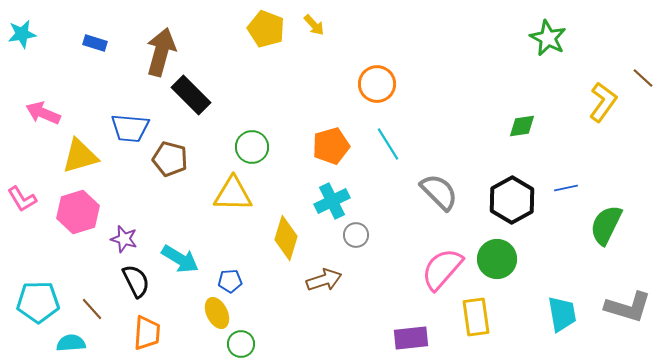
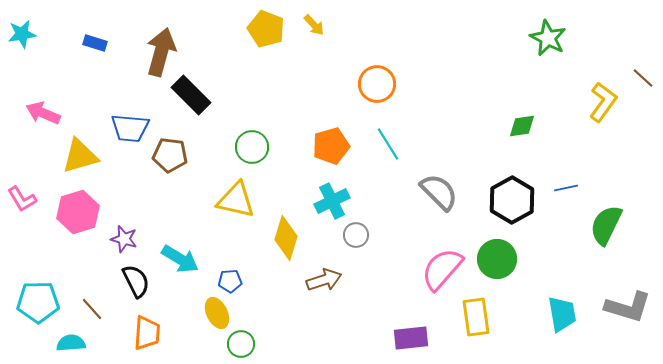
brown pentagon at (170, 159): moved 4 px up; rotated 8 degrees counterclockwise
yellow triangle at (233, 194): moved 3 px right, 6 px down; rotated 12 degrees clockwise
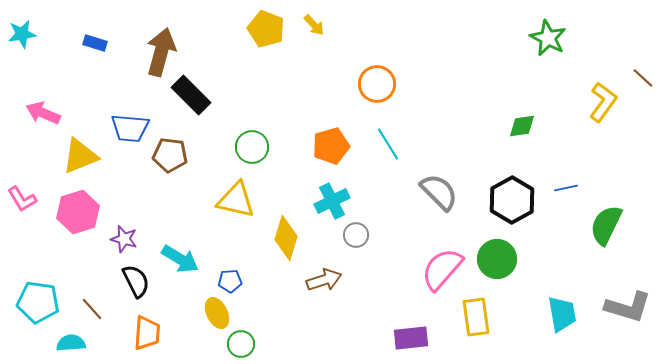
yellow triangle at (80, 156): rotated 6 degrees counterclockwise
cyan pentagon at (38, 302): rotated 9 degrees clockwise
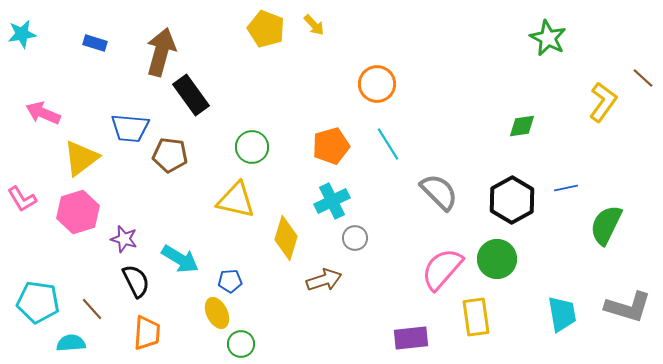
black rectangle at (191, 95): rotated 9 degrees clockwise
yellow triangle at (80, 156): moved 1 px right, 2 px down; rotated 15 degrees counterclockwise
gray circle at (356, 235): moved 1 px left, 3 px down
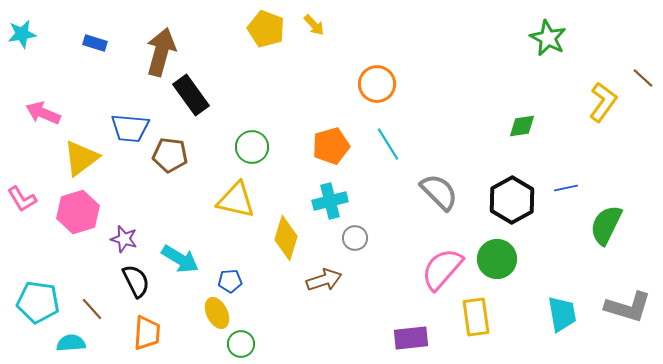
cyan cross at (332, 201): moved 2 px left; rotated 12 degrees clockwise
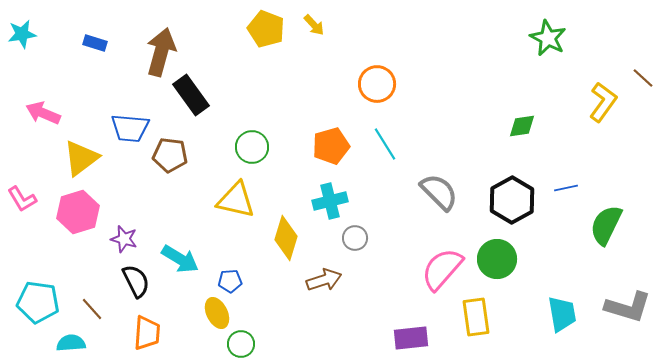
cyan line at (388, 144): moved 3 px left
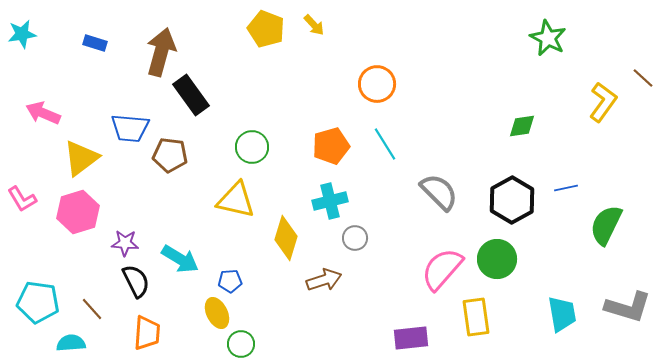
purple star at (124, 239): moved 1 px right, 4 px down; rotated 12 degrees counterclockwise
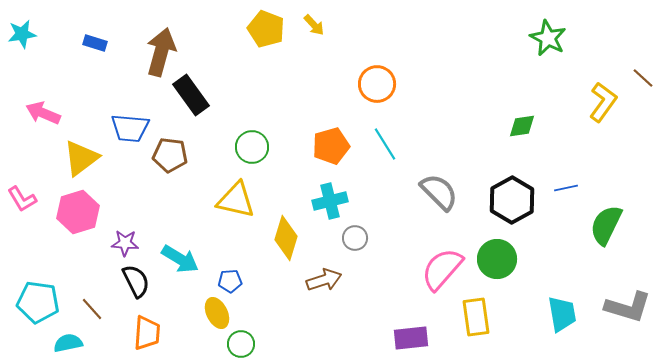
cyan semicircle at (71, 343): moved 3 px left; rotated 8 degrees counterclockwise
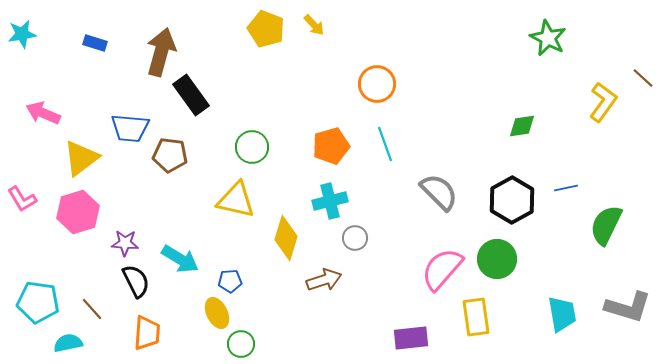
cyan line at (385, 144): rotated 12 degrees clockwise
